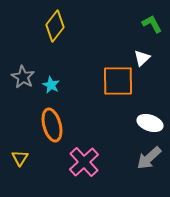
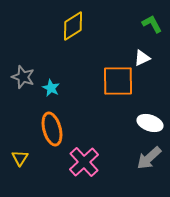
yellow diamond: moved 18 px right; rotated 20 degrees clockwise
white triangle: rotated 18 degrees clockwise
gray star: rotated 10 degrees counterclockwise
cyan star: moved 3 px down
orange ellipse: moved 4 px down
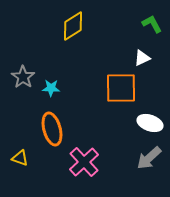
gray star: rotated 15 degrees clockwise
orange square: moved 3 px right, 7 px down
cyan star: rotated 24 degrees counterclockwise
yellow triangle: rotated 42 degrees counterclockwise
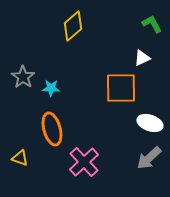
yellow diamond: rotated 8 degrees counterclockwise
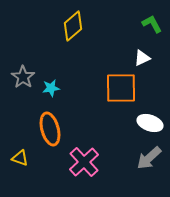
cyan star: rotated 12 degrees counterclockwise
orange ellipse: moved 2 px left
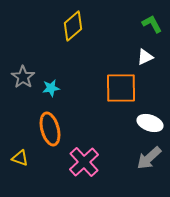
white triangle: moved 3 px right, 1 px up
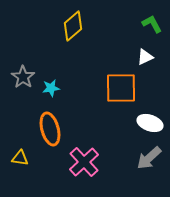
yellow triangle: rotated 12 degrees counterclockwise
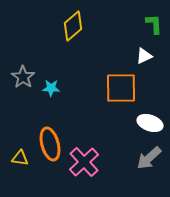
green L-shape: moved 2 px right; rotated 25 degrees clockwise
white triangle: moved 1 px left, 1 px up
cyan star: rotated 12 degrees clockwise
orange ellipse: moved 15 px down
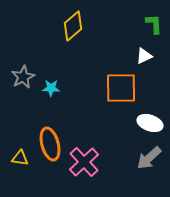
gray star: rotated 10 degrees clockwise
